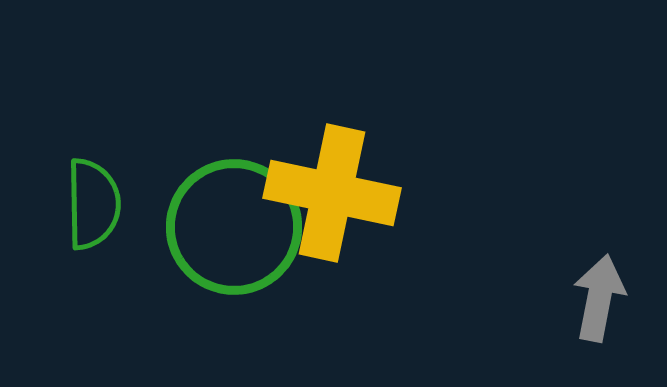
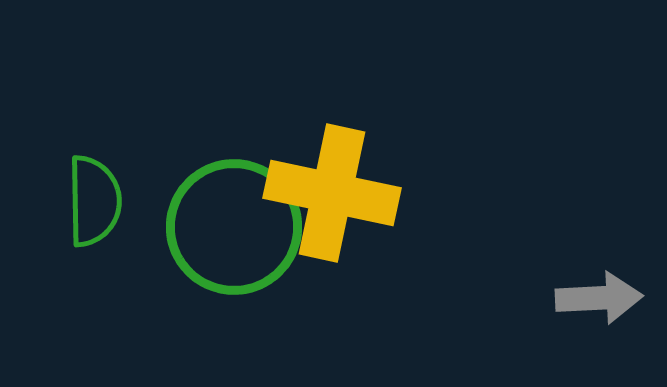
green semicircle: moved 1 px right, 3 px up
gray arrow: rotated 76 degrees clockwise
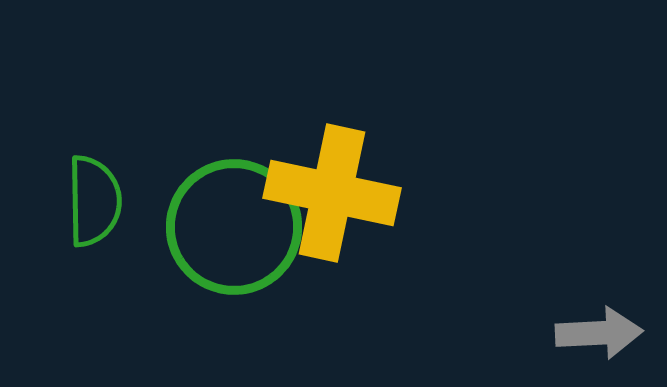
gray arrow: moved 35 px down
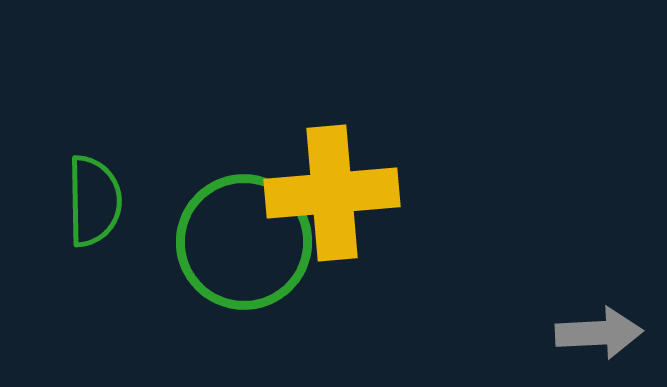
yellow cross: rotated 17 degrees counterclockwise
green circle: moved 10 px right, 15 px down
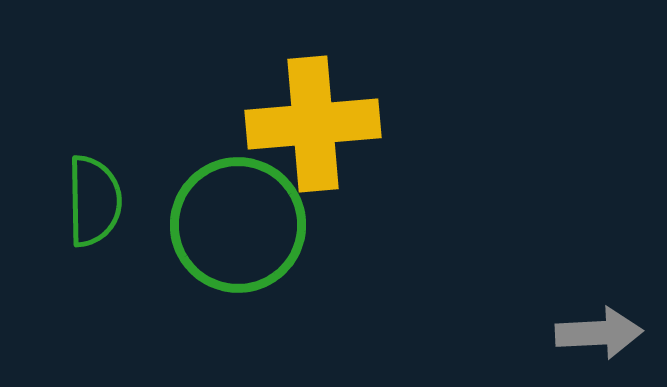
yellow cross: moved 19 px left, 69 px up
green circle: moved 6 px left, 17 px up
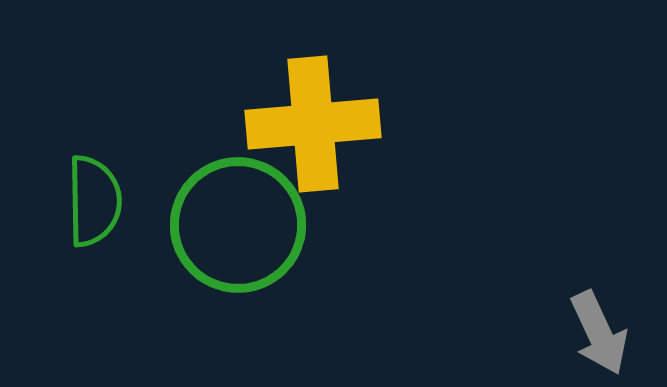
gray arrow: rotated 68 degrees clockwise
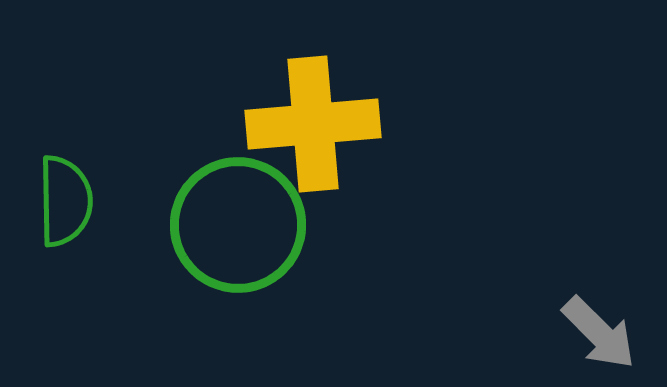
green semicircle: moved 29 px left
gray arrow: rotated 20 degrees counterclockwise
